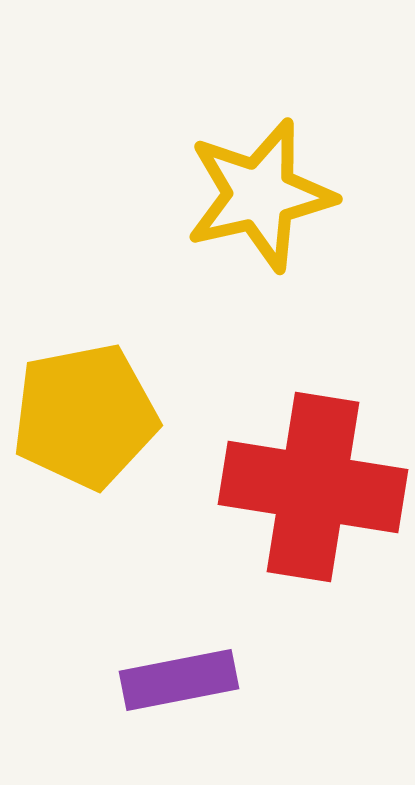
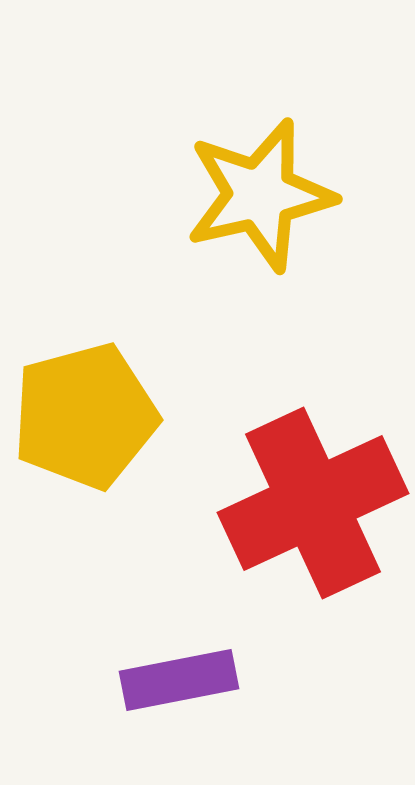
yellow pentagon: rotated 4 degrees counterclockwise
red cross: moved 16 px down; rotated 34 degrees counterclockwise
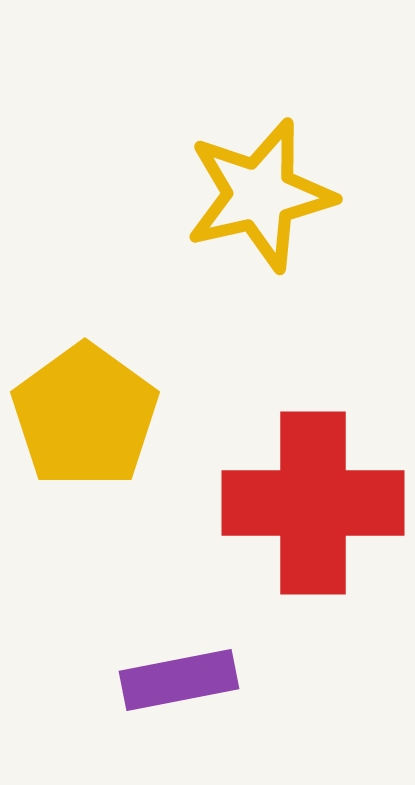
yellow pentagon: rotated 21 degrees counterclockwise
red cross: rotated 25 degrees clockwise
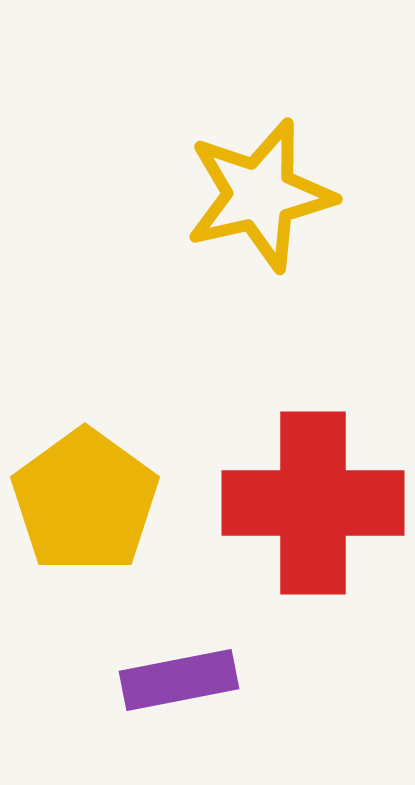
yellow pentagon: moved 85 px down
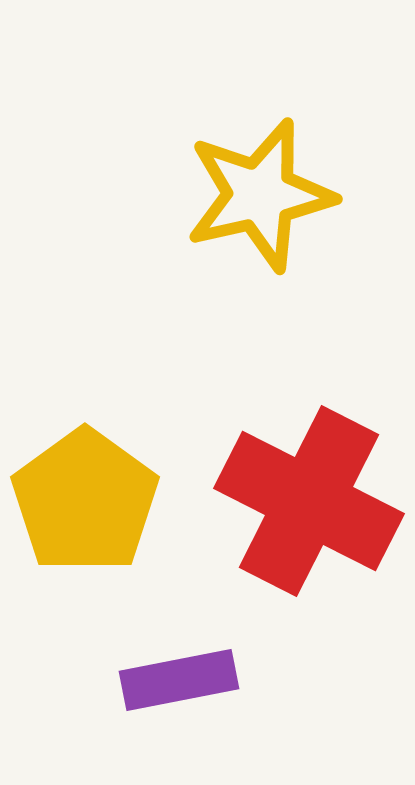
red cross: moved 4 px left, 2 px up; rotated 27 degrees clockwise
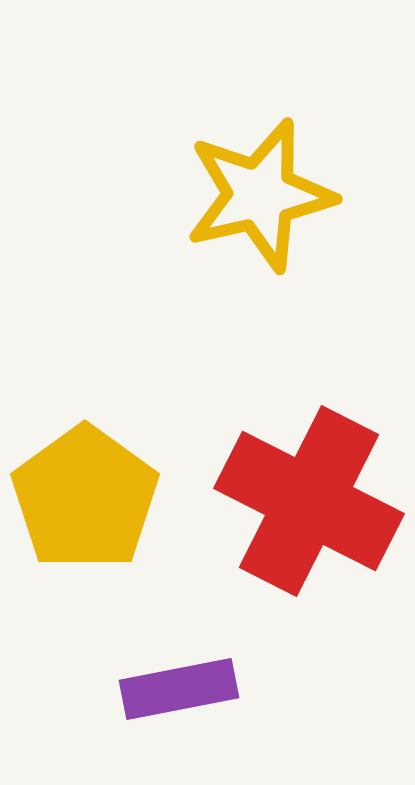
yellow pentagon: moved 3 px up
purple rectangle: moved 9 px down
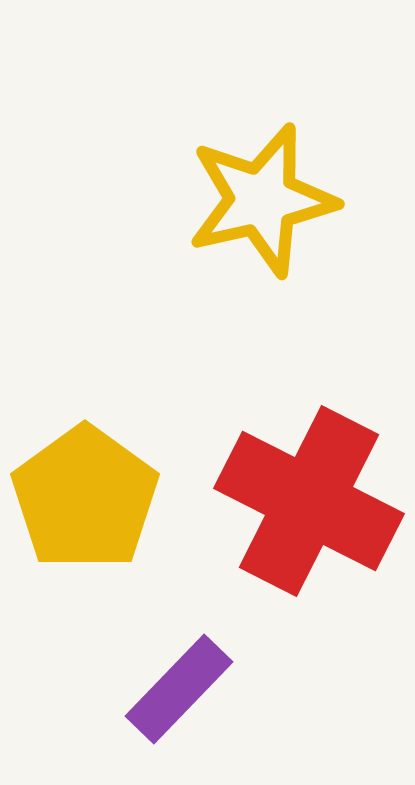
yellow star: moved 2 px right, 5 px down
purple rectangle: rotated 35 degrees counterclockwise
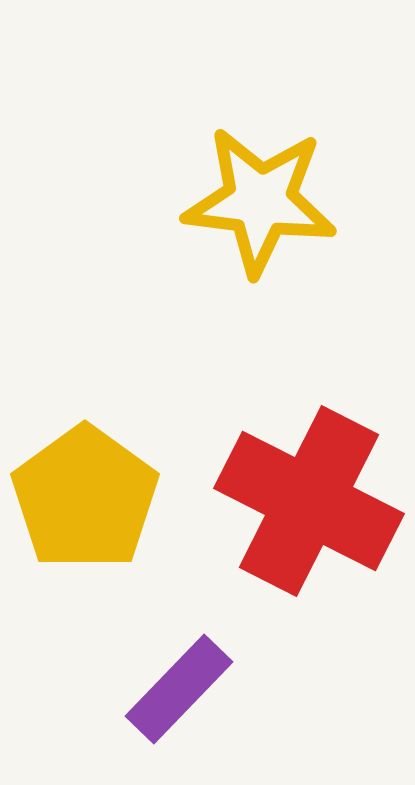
yellow star: moved 2 px left, 1 px down; rotated 20 degrees clockwise
